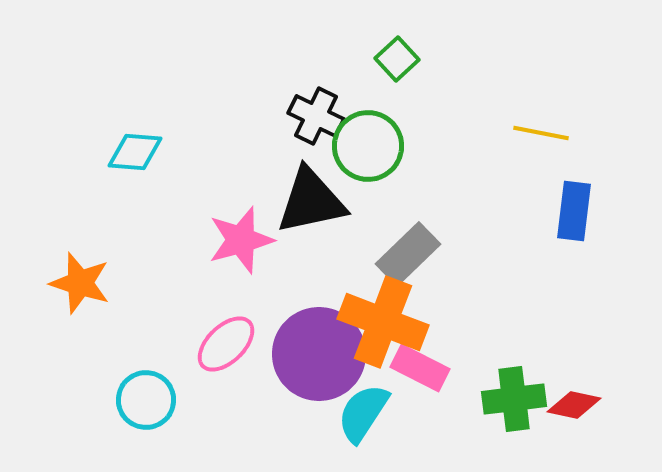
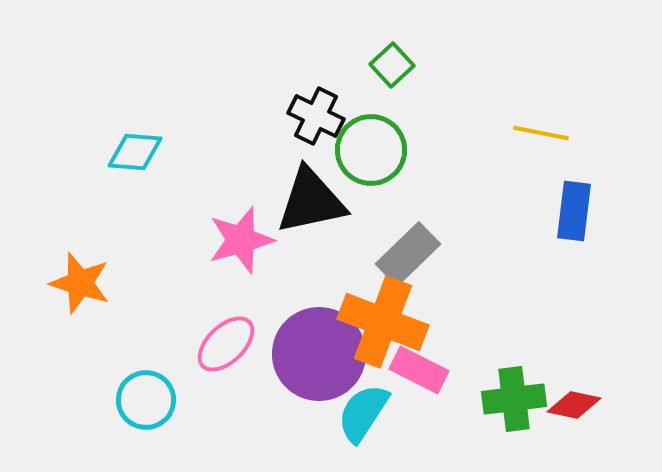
green square: moved 5 px left, 6 px down
green circle: moved 3 px right, 4 px down
pink rectangle: moved 1 px left, 2 px down
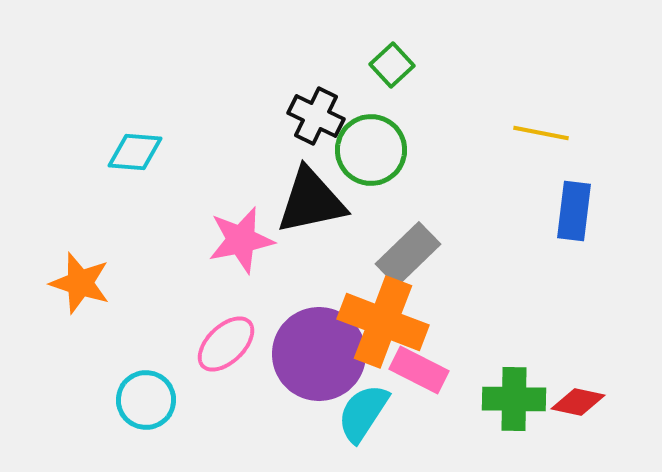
pink star: rotated 4 degrees clockwise
green cross: rotated 8 degrees clockwise
red diamond: moved 4 px right, 3 px up
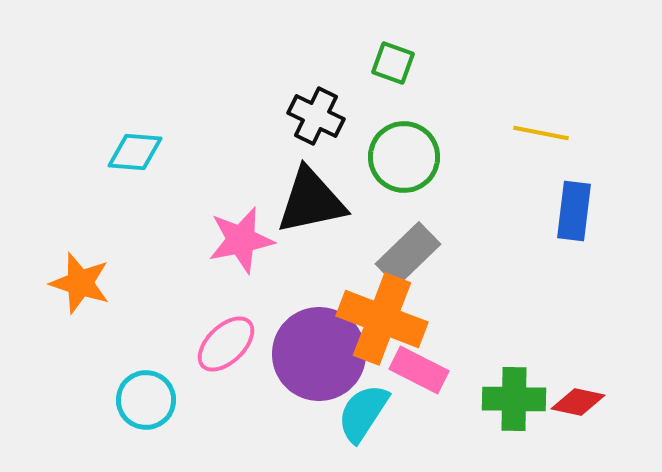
green square: moved 1 px right, 2 px up; rotated 27 degrees counterclockwise
green circle: moved 33 px right, 7 px down
orange cross: moved 1 px left, 3 px up
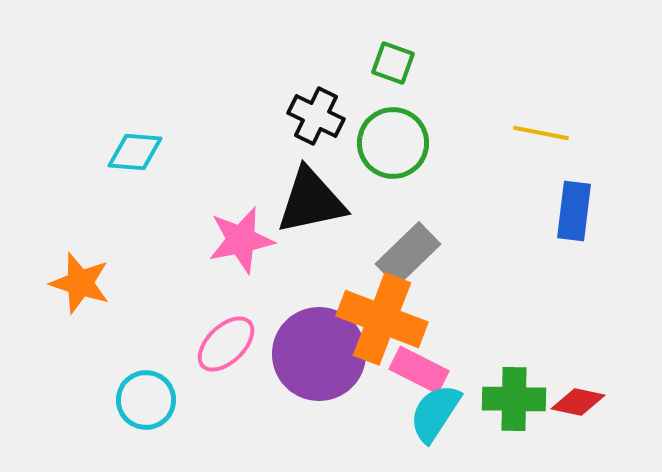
green circle: moved 11 px left, 14 px up
cyan semicircle: moved 72 px right
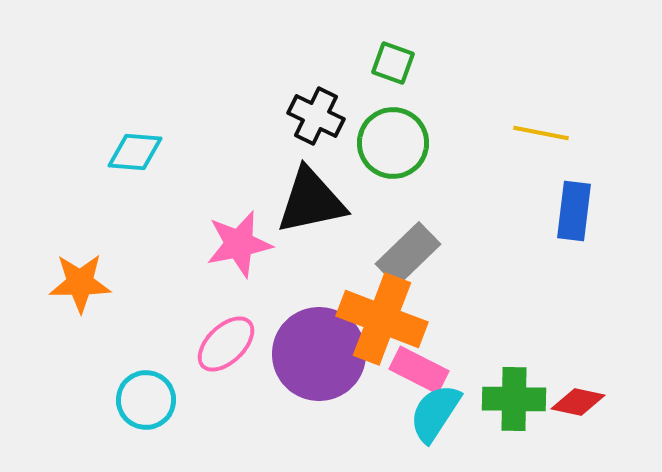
pink star: moved 2 px left, 4 px down
orange star: rotated 18 degrees counterclockwise
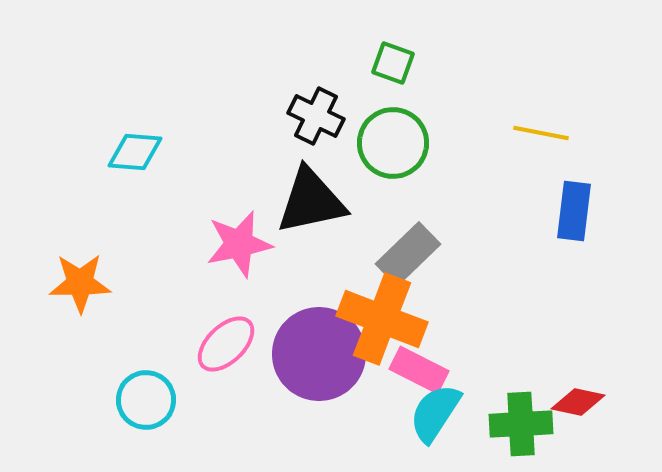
green cross: moved 7 px right, 25 px down; rotated 4 degrees counterclockwise
